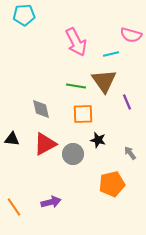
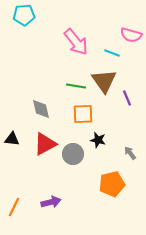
pink arrow: rotated 12 degrees counterclockwise
cyan line: moved 1 px right, 1 px up; rotated 35 degrees clockwise
purple line: moved 4 px up
orange line: rotated 60 degrees clockwise
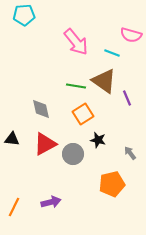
brown triangle: rotated 20 degrees counterclockwise
orange square: rotated 30 degrees counterclockwise
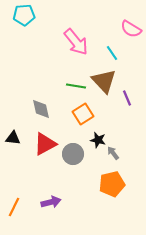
pink semicircle: moved 6 px up; rotated 15 degrees clockwise
cyan line: rotated 35 degrees clockwise
brown triangle: rotated 12 degrees clockwise
black triangle: moved 1 px right, 1 px up
gray arrow: moved 17 px left
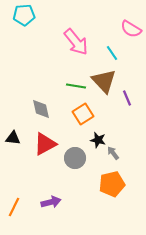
gray circle: moved 2 px right, 4 px down
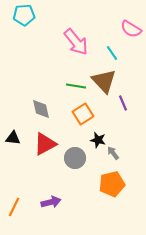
purple line: moved 4 px left, 5 px down
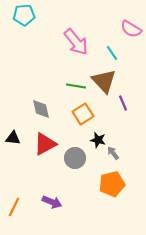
purple arrow: moved 1 px right; rotated 36 degrees clockwise
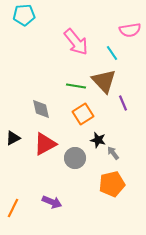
pink semicircle: moved 1 px left, 1 px down; rotated 40 degrees counterclockwise
black triangle: rotated 35 degrees counterclockwise
orange line: moved 1 px left, 1 px down
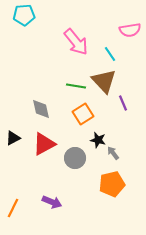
cyan line: moved 2 px left, 1 px down
red triangle: moved 1 px left
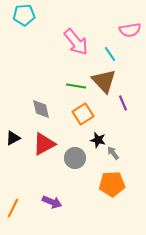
orange pentagon: rotated 10 degrees clockwise
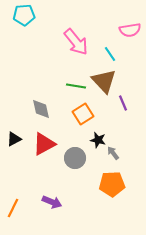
black triangle: moved 1 px right, 1 px down
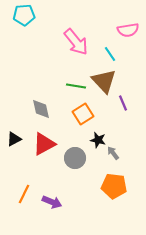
pink semicircle: moved 2 px left
orange pentagon: moved 2 px right, 2 px down; rotated 10 degrees clockwise
orange line: moved 11 px right, 14 px up
